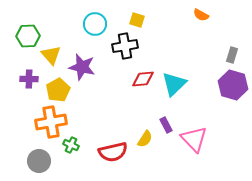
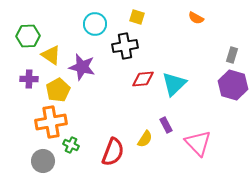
orange semicircle: moved 5 px left, 3 px down
yellow square: moved 3 px up
yellow triangle: rotated 15 degrees counterclockwise
pink triangle: moved 4 px right, 4 px down
red semicircle: rotated 56 degrees counterclockwise
gray circle: moved 4 px right
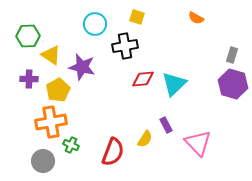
purple hexagon: moved 1 px up
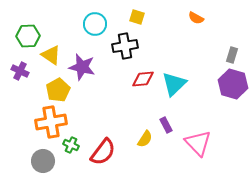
purple cross: moved 9 px left, 8 px up; rotated 24 degrees clockwise
red semicircle: moved 10 px left; rotated 16 degrees clockwise
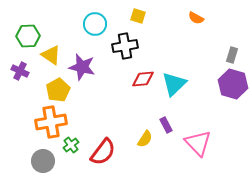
yellow square: moved 1 px right, 1 px up
green cross: rotated 28 degrees clockwise
